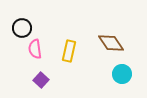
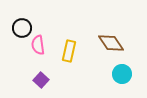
pink semicircle: moved 3 px right, 4 px up
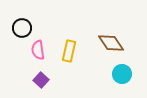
pink semicircle: moved 5 px down
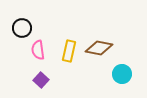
brown diamond: moved 12 px left, 5 px down; rotated 44 degrees counterclockwise
